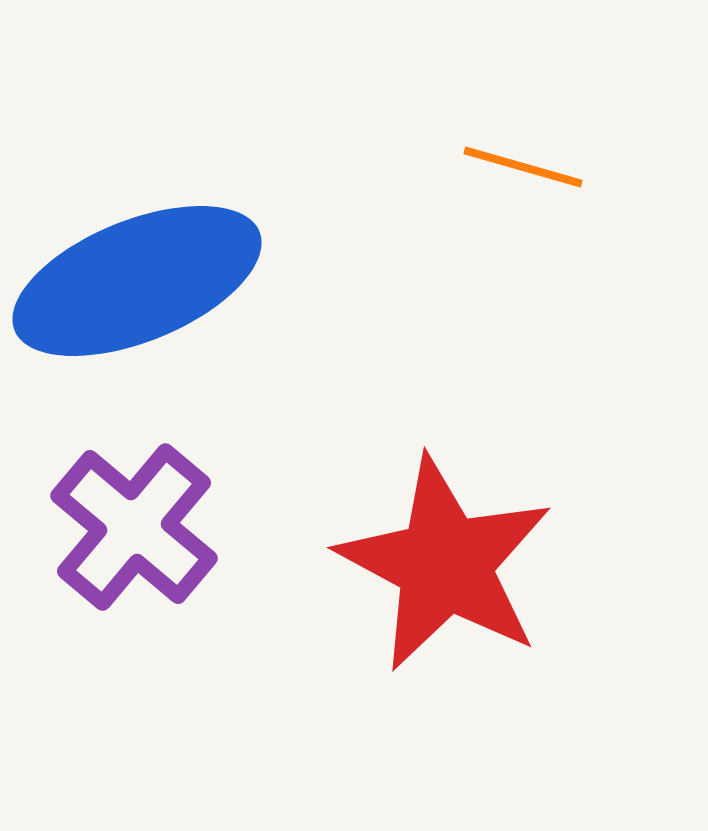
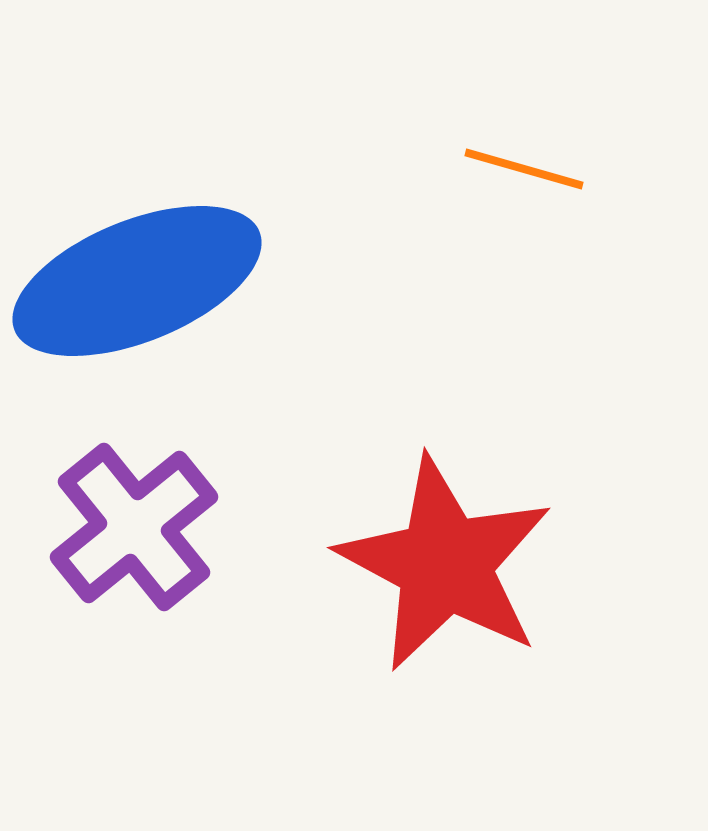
orange line: moved 1 px right, 2 px down
purple cross: rotated 11 degrees clockwise
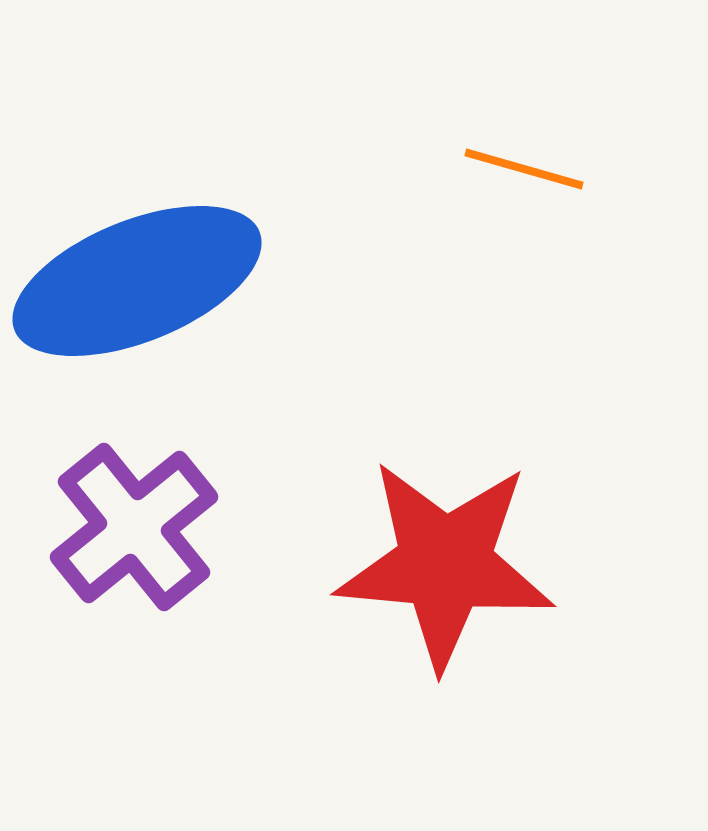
red star: rotated 23 degrees counterclockwise
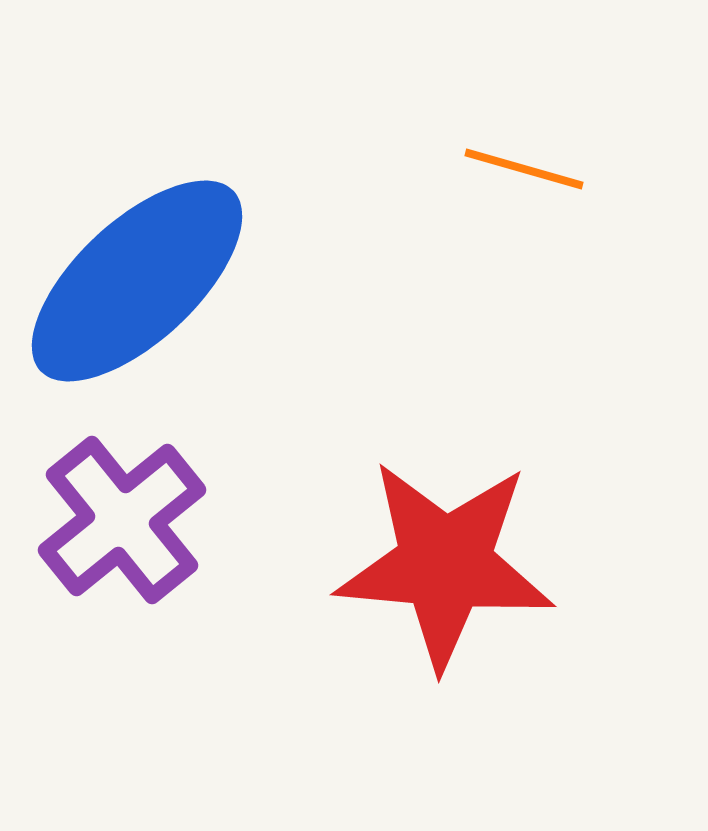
blue ellipse: rotated 21 degrees counterclockwise
purple cross: moved 12 px left, 7 px up
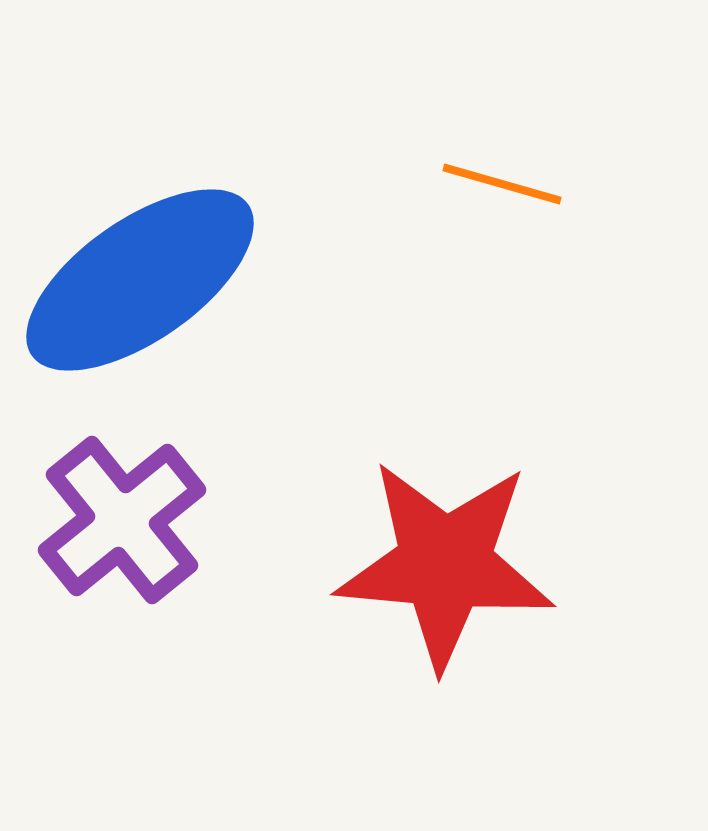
orange line: moved 22 px left, 15 px down
blue ellipse: moved 3 px right, 1 px up; rotated 8 degrees clockwise
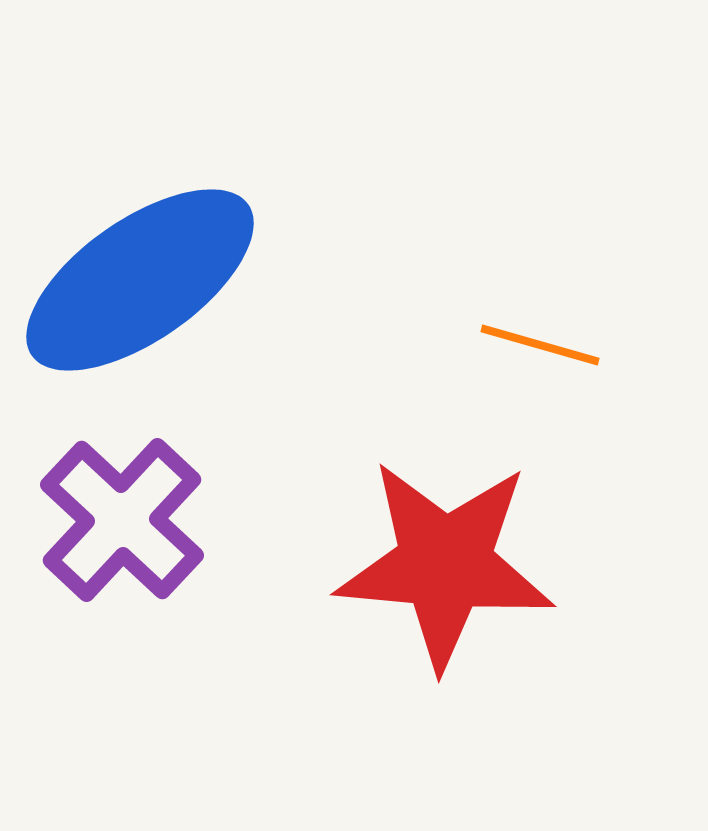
orange line: moved 38 px right, 161 px down
purple cross: rotated 8 degrees counterclockwise
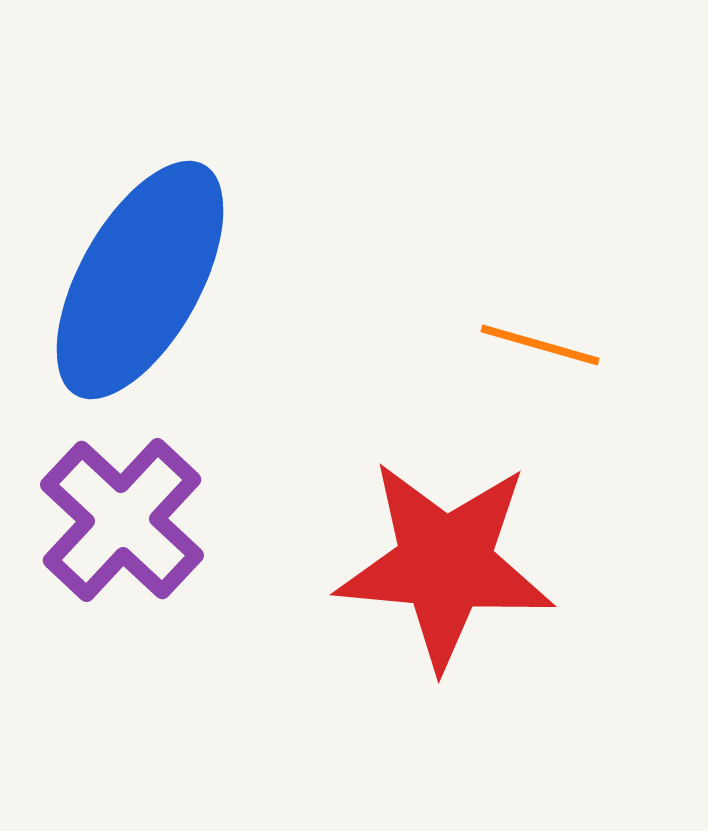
blue ellipse: rotated 26 degrees counterclockwise
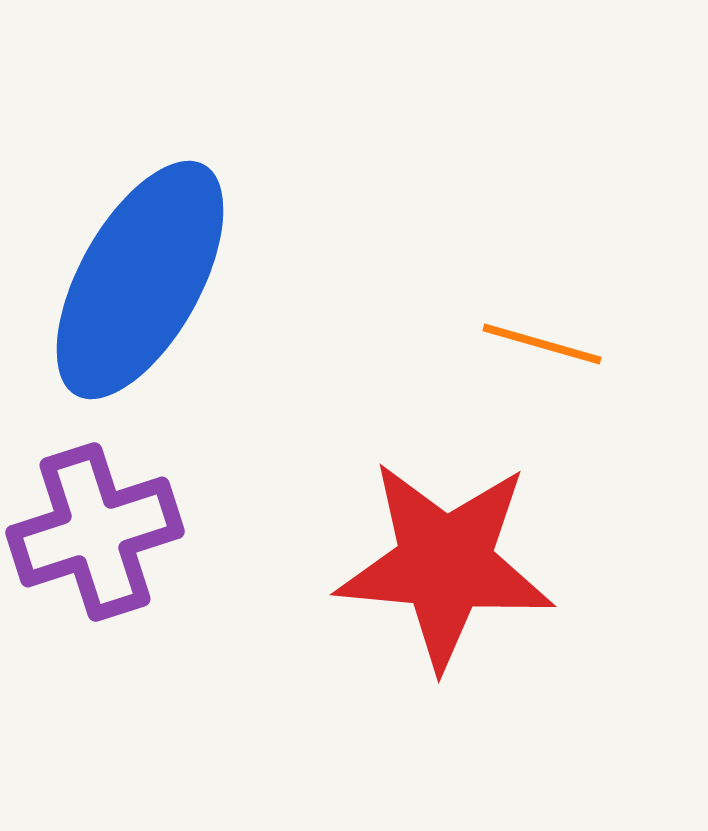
orange line: moved 2 px right, 1 px up
purple cross: moved 27 px left, 12 px down; rotated 29 degrees clockwise
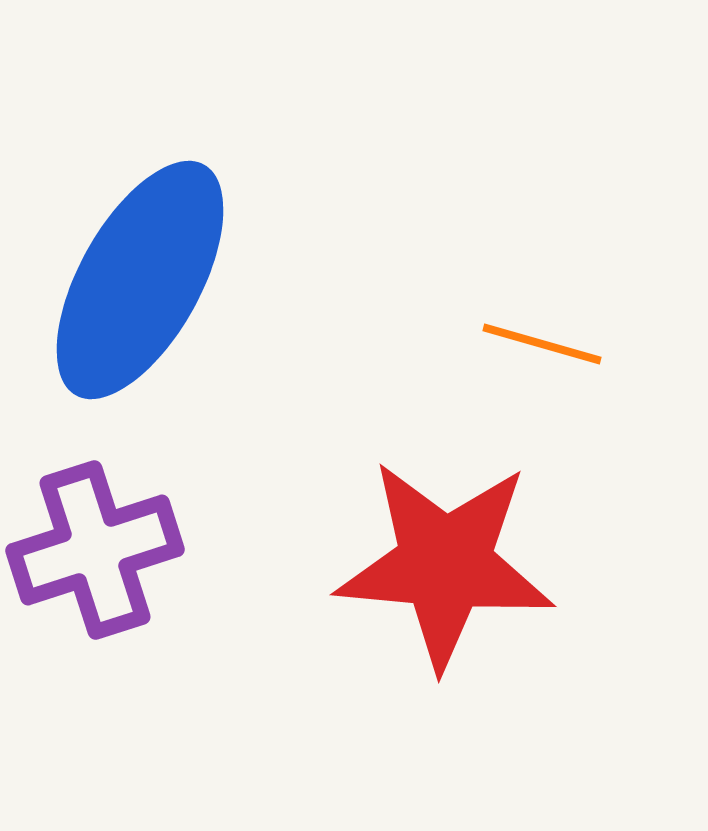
purple cross: moved 18 px down
